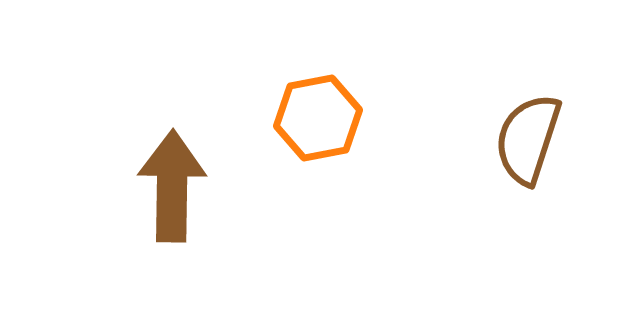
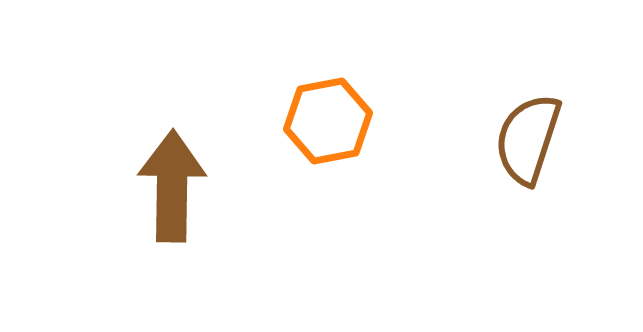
orange hexagon: moved 10 px right, 3 px down
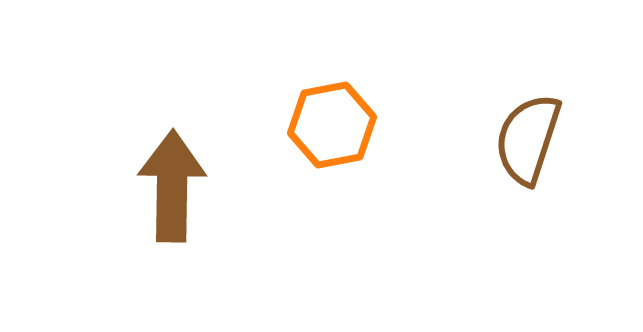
orange hexagon: moved 4 px right, 4 px down
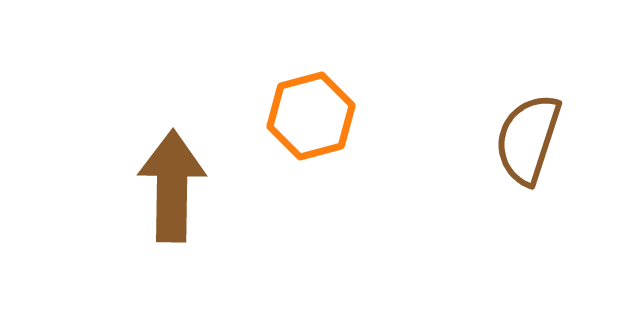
orange hexagon: moved 21 px left, 9 px up; rotated 4 degrees counterclockwise
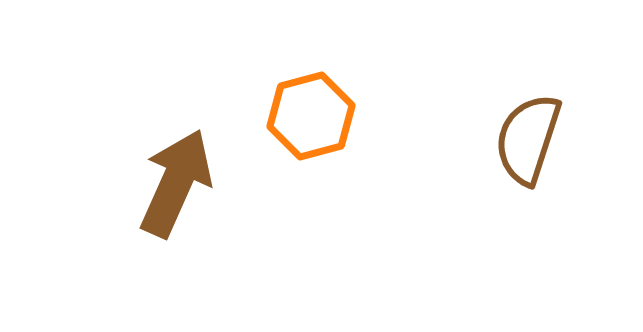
brown arrow: moved 4 px right, 3 px up; rotated 23 degrees clockwise
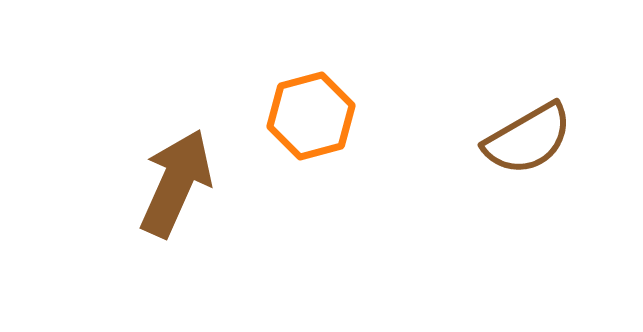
brown semicircle: rotated 138 degrees counterclockwise
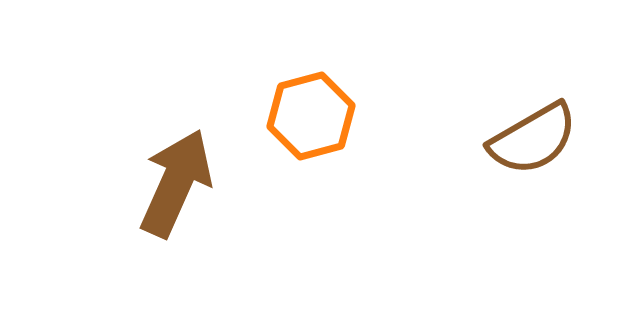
brown semicircle: moved 5 px right
